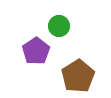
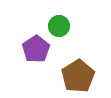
purple pentagon: moved 2 px up
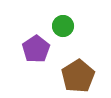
green circle: moved 4 px right
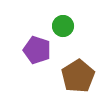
purple pentagon: moved 1 px right, 1 px down; rotated 20 degrees counterclockwise
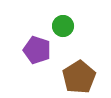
brown pentagon: moved 1 px right, 1 px down
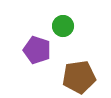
brown pentagon: rotated 24 degrees clockwise
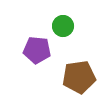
purple pentagon: rotated 12 degrees counterclockwise
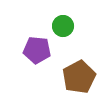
brown pentagon: rotated 20 degrees counterclockwise
